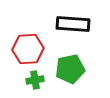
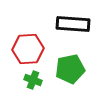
green cross: moved 2 px left; rotated 30 degrees clockwise
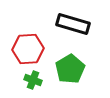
black rectangle: rotated 12 degrees clockwise
green pentagon: rotated 20 degrees counterclockwise
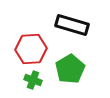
black rectangle: moved 1 px left, 1 px down
red hexagon: moved 3 px right
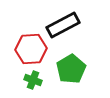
black rectangle: moved 9 px left; rotated 44 degrees counterclockwise
green pentagon: moved 1 px right
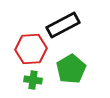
green cross: rotated 12 degrees counterclockwise
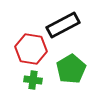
red hexagon: rotated 12 degrees clockwise
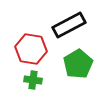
black rectangle: moved 6 px right
green pentagon: moved 7 px right, 5 px up
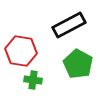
red hexagon: moved 10 px left, 2 px down
green pentagon: rotated 12 degrees counterclockwise
